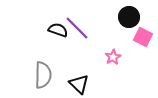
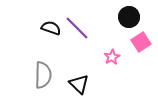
black semicircle: moved 7 px left, 2 px up
pink square: moved 2 px left, 5 px down; rotated 30 degrees clockwise
pink star: moved 1 px left
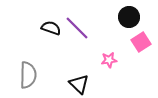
pink star: moved 3 px left, 3 px down; rotated 21 degrees clockwise
gray semicircle: moved 15 px left
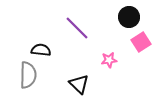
black semicircle: moved 10 px left, 22 px down; rotated 12 degrees counterclockwise
